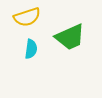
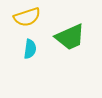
cyan semicircle: moved 1 px left
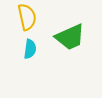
yellow semicircle: rotated 84 degrees counterclockwise
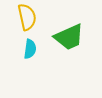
green trapezoid: moved 1 px left
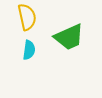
cyan semicircle: moved 1 px left, 1 px down
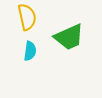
cyan semicircle: moved 1 px right, 1 px down
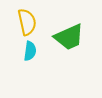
yellow semicircle: moved 5 px down
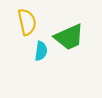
cyan semicircle: moved 11 px right
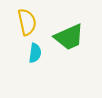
cyan semicircle: moved 6 px left, 2 px down
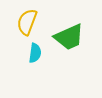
yellow semicircle: rotated 148 degrees counterclockwise
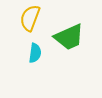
yellow semicircle: moved 3 px right, 4 px up
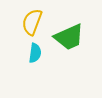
yellow semicircle: moved 2 px right, 4 px down
